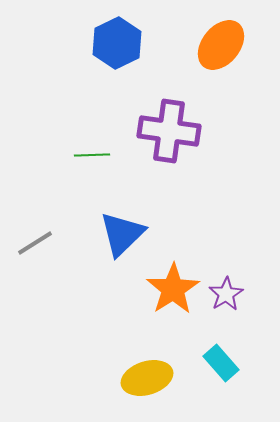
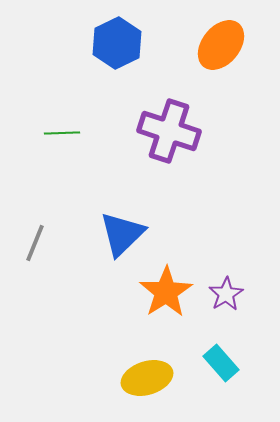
purple cross: rotated 10 degrees clockwise
green line: moved 30 px left, 22 px up
gray line: rotated 36 degrees counterclockwise
orange star: moved 7 px left, 3 px down
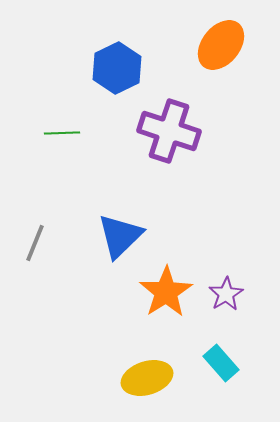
blue hexagon: moved 25 px down
blue triangle: moved 2 px left, 2 px down
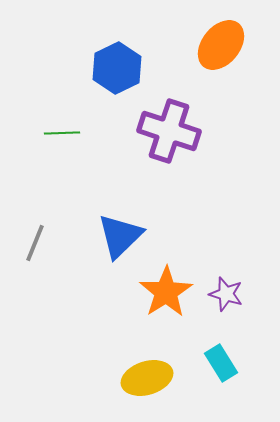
purple star: rotated 24 degrees counterclockwise
cyan rectangle: rotated 9 degrees clockwise
